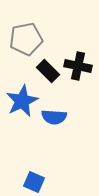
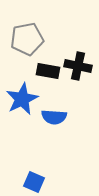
gray pentagon: moved 1 px right
black rectangle: rotated 35 degrees counterclockwise
blue star: moved 2 px up
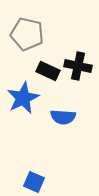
gray pentagon: moved 5 px up; rotated 24 degrees clockwise
black rectangle: rotated 15 degrees clockwise
blue star: moved 1 px right, 1 px up
blue semicircle: moved 9 px right
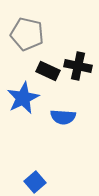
blue square: moved 1 px right; rotated 25 degrees clockwise
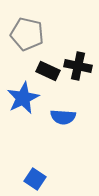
blue square: moved 3 px up; rotated 15 degrees counterclockwise
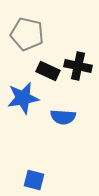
blue star: rotated 16 degrees clockwise
blue square: moved 1 px left, 1 px down; rotated 20 degrees counterclockwise
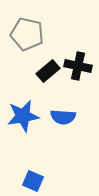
black rectangle: rotated 65 degrees counterclockwise
blue star: moved 18 px down
blue square: moved 1 px left, 1 px down; rotated 10 degrees clockwise
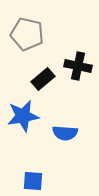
black rectangle: moved 5 px left, 8 px down
blue semicircle: moved 2 px right, 16 px down
blue square: rotated 20 degrees counterclockwise
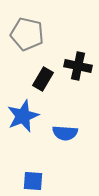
black rectangle: rotated 20 degrees counterclockwise
blue star: rotated 12 degrees counterclockwise
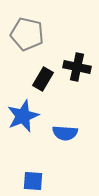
black cross: moved 1 px left, 1 px down
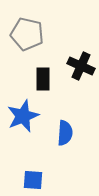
black cross: moved 4 px right, 1 px up; rotated 12 degrees clockwise
black rectangle: rotated 30 degrees counterclockwise
blue semicircle: rotated 90 degrees counterclockwise
blue square: moved 1 px up
